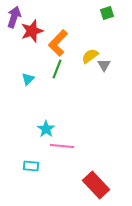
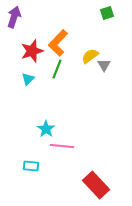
red star: moved 20 px down
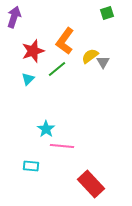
orange L-shape: moved 7 px right, 2 px up; rotated 8 degrees counterclockwise
red star: moved 1 px right
gray triangle: moved 1 px left, 3 px up
green line: rotated 30 degrees clockwise
red rectangle: moved 5 px left, 1 px up
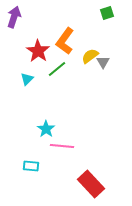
red star: moved 5 px right; rotated 20 degrees counterclockwise
cyan triangle: moved 1 px left
